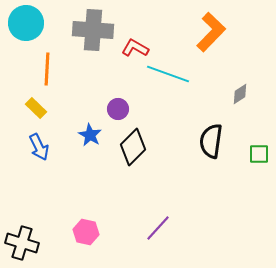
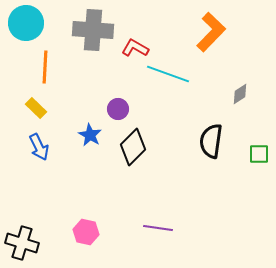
orange line: moved 2 px left, 2 px up
purple line: rotated 56 degrees clockwise
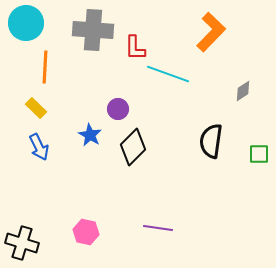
red L-shape: rotated 120 degrees counterclockwise
gray diamond: moved 3 px right, 3 px up
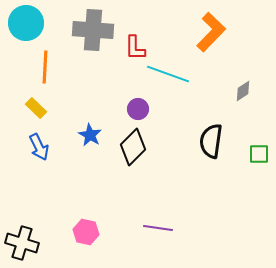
purple circle: moved 20 px right
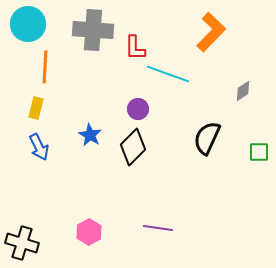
cyan circle: moved 2 px right, 1 px down
yellow rectangle: rotated 60 degrees clockwise
black semicircle: moved 4 px left, 3 px up; rotated 16 degrees clockwise
green square: moved 2 px up
pink hexagon: moved 3 px right; rotated 20 degrees clockwise
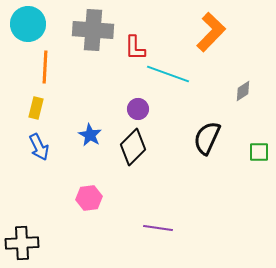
pink hexagon: moved 34 px up; rotated 20 degrees clockwise
black cross: rotated 20 degrees counterclockwise
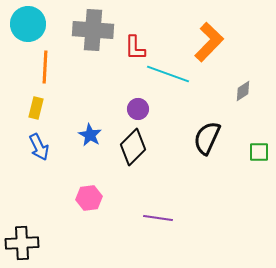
orange L-shape: moved 2 px left, 10 px down
purple line: moved 10 px up
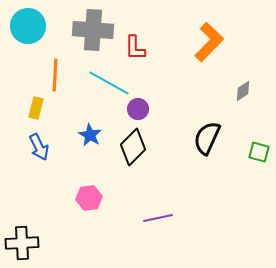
cyan circle: moved 2 px down
orange line: moved 10 px right, 8 px down
cyan line: moved 59 px left, 9 px down; rotated 9 degrees clockwise
green square: rotated 15 degrees clockwise
purple line: rotated 20 degrees counterclockwise
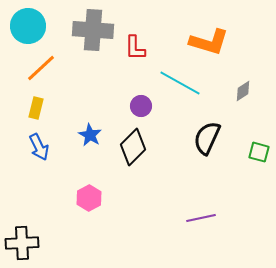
orange L-shape: rotated 63 degrees clockwise
orange line: moved 14 px left, 7 px up; rotated 44 degrees clockwise
cyan line: moved 71 px right
purple circle: moved 3 px right, 3 px up
pink hexagon: rotated 20 degrees counterclockwise
purple line: moved 43 px right
